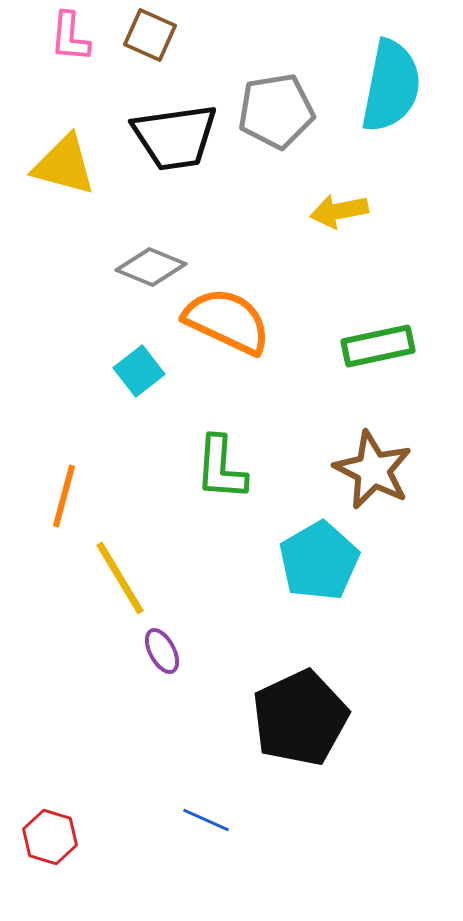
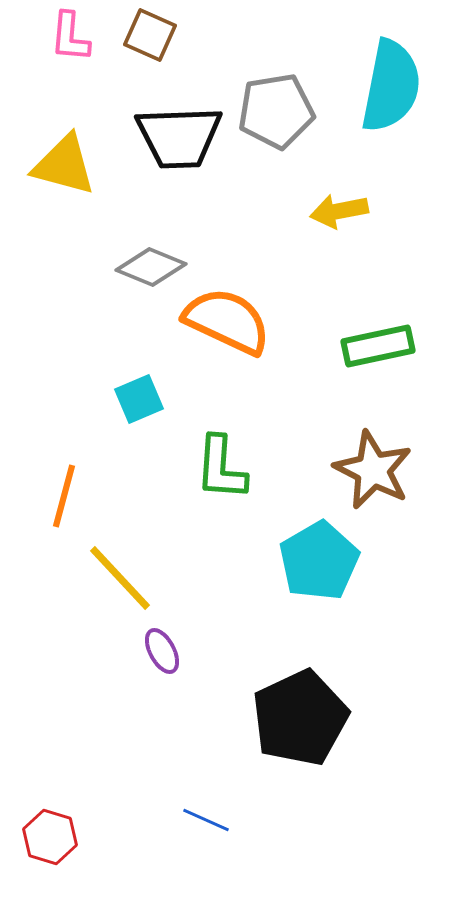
black trapezoid: moved 4 px right; rotated 6 degrees clockwise
cyan square: moved 28 px down; rotated 15 degrees clockwise
yellow line: rotated 12 degrees counterclockwise
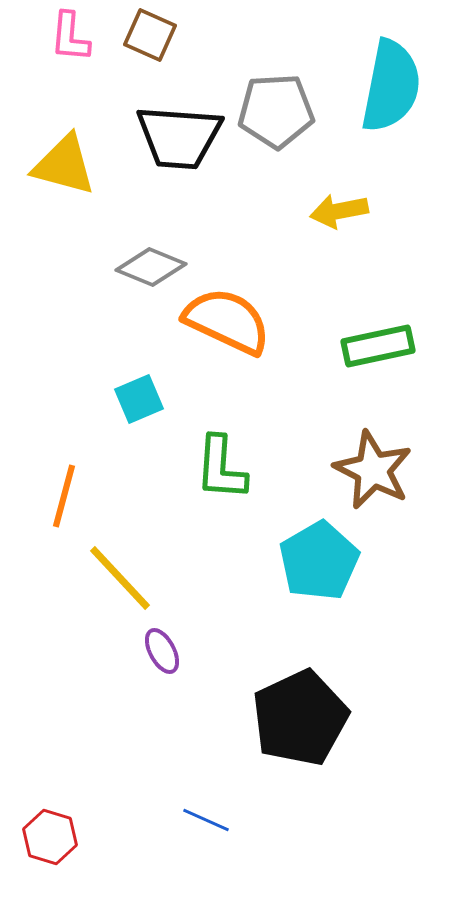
gray pentagon: rotated 6 degrees clockwise
black trapezoid: rotated 6 degrees clockwise
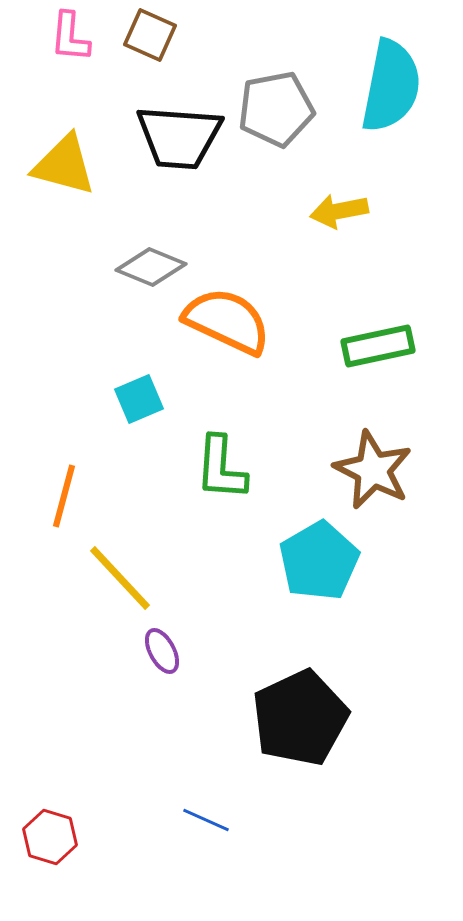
gray pentagon: moved 2 px up; rotated 8 degrees counterclockwise
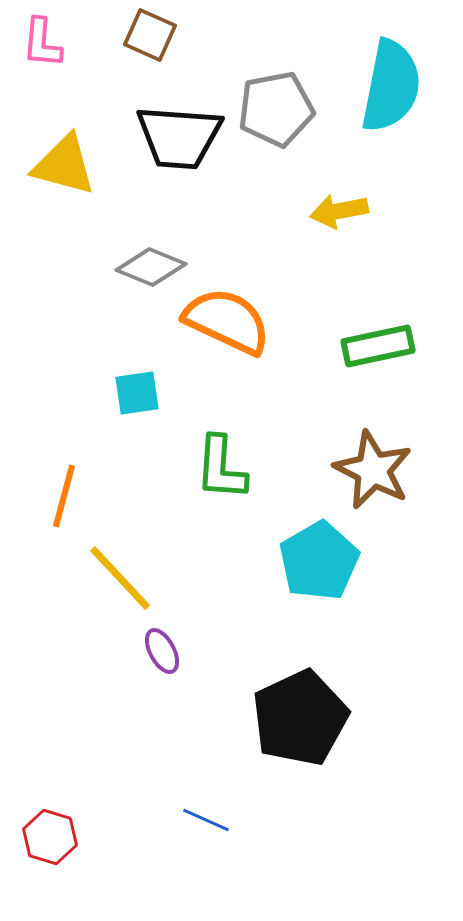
pink L-shape: moved 28 px left, 6 px down
cyan square: moved 2 px left, 6 px up; rotated 15 degrees clockwise
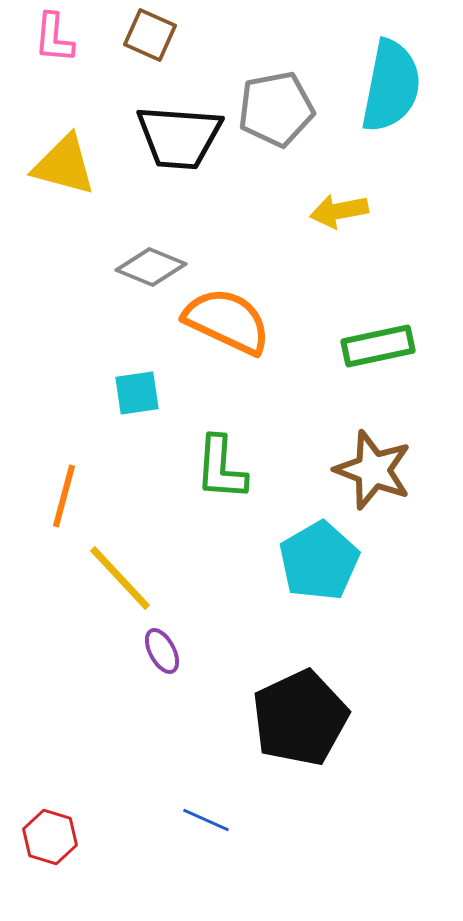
pink L-shape: moved 12 px right, 5 px up
brown star: rotated 6 degrees counterclockwise
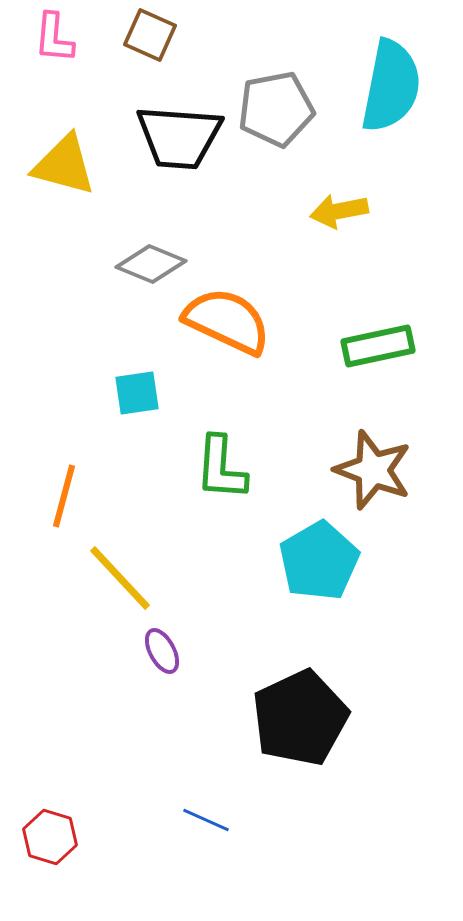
gray diamond: moved 3 px up
